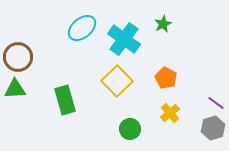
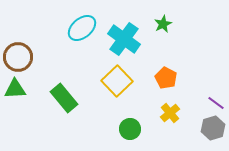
green rectangle: moved 1 px left, 2 px up; rotated 24 degrees counterclockwise
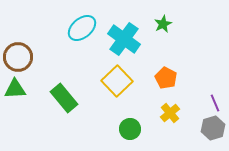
purple line: moved 1 px left; rotated 30 degrees clockwise
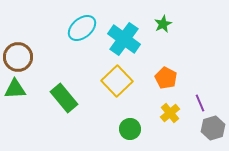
purple line: moved 15 px left
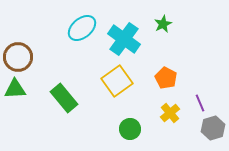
yellow square: rotated 8 degrees clockwise
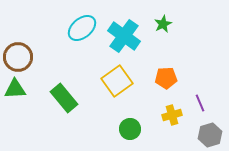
cyan cross: moved 3 px up
orange pentagon: rotated 30 degrees counterclockwise
yellow cross: moved 2 px right, 2 px down; rotated 24 degrees clockwise
gray hexagon: moved 3 px left, 7 px down
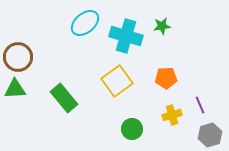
green star: moved 1 px left, 2 px down; rotated 18 degrees clockwise
cyan ellipse: moved 3 px right, 5 px up
cyan cross: moved 2 px right; rotated 20 degrees counterclockwise
purple line: moved 2 px down
green circle: moved 2 px right
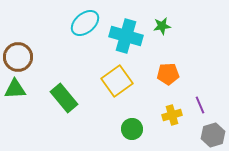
orange pentagon: moved 2 px right, 4 px up
gray hexagon: moved 3 px right
